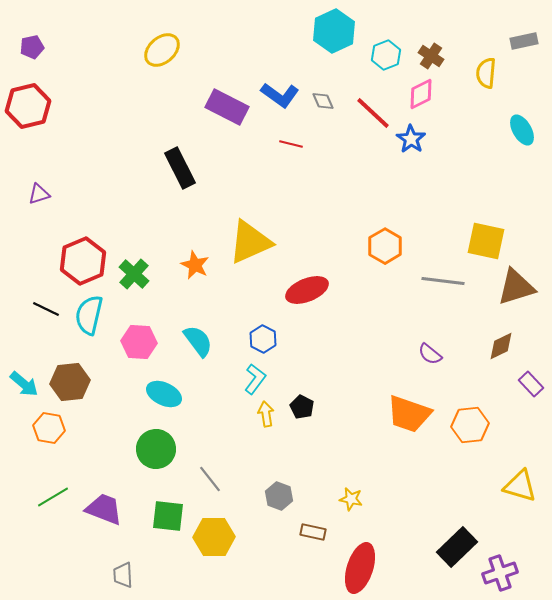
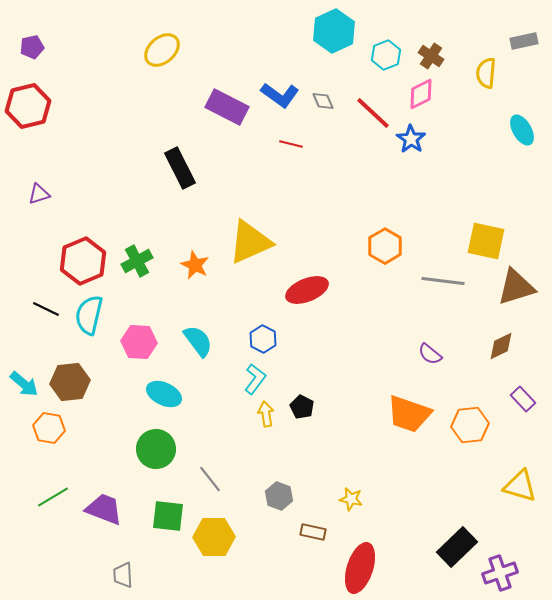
green cross at (134, 274): moved 3 px right, 13 px up; rotated 20 degrees clockwise
purple rectangle at (531, 384): moved 8 px left, 15 px down
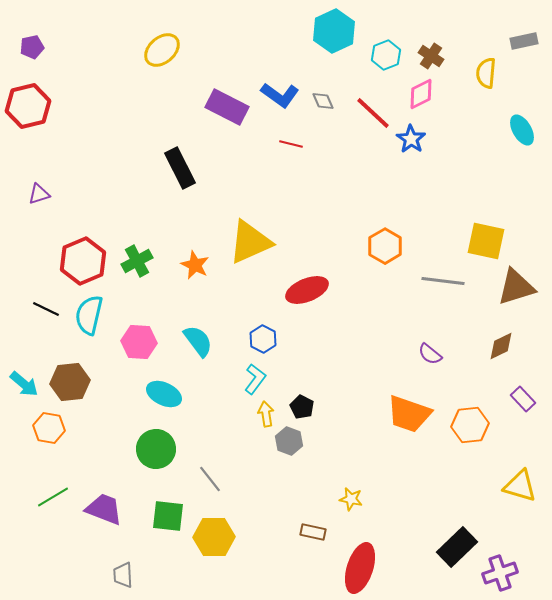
gray hexagon at (279, 496): moved 10 px right, 55 px up
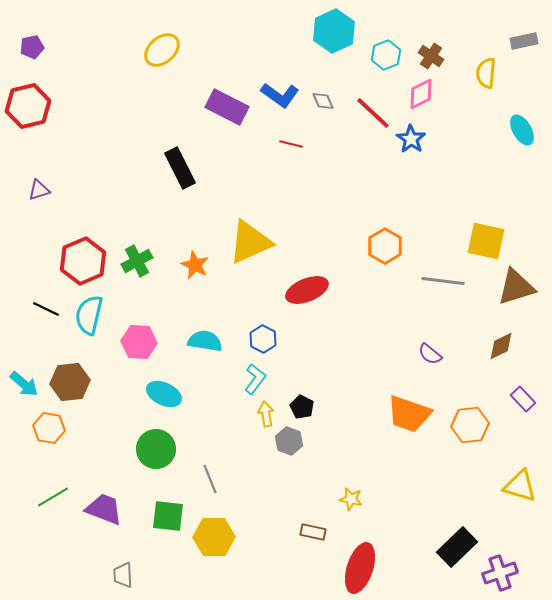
purple triangle at (39, 194): moved 4 px up
cyan semicircle at (198, 341): moved 7 px right; rotated 44 degrees counterclockwise
gray line at (210, 479): rotated 16 degrees clockwise
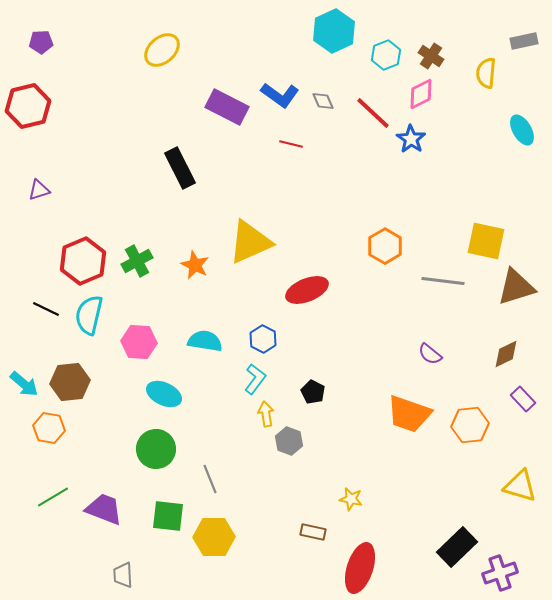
purple pentagon at (32, 47): moved 9 px right, 5 px up; rotated 10 degrees clockwise
brown diamond at (501, 346): moved 5 px right, 8 px down
black pentagon at (302, 407): moved 11 px right, 15 px up
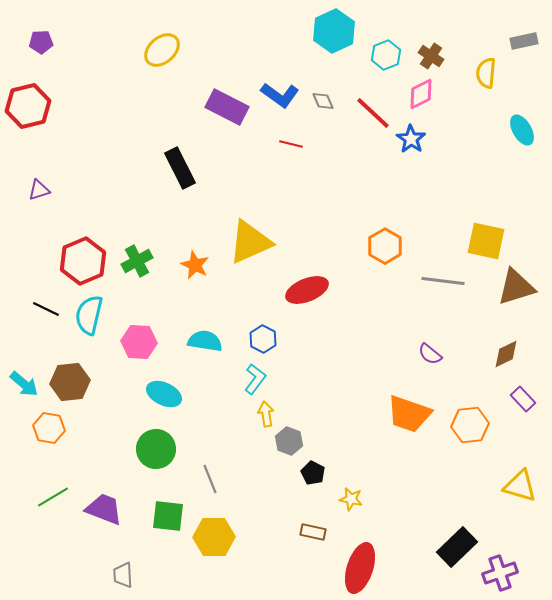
black pentagon at (313, 392): moved 81 px down
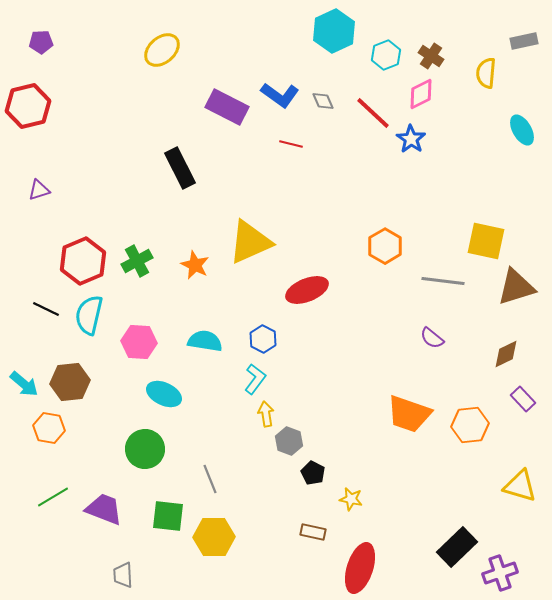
purple semicircle at (430, 354): moved 2 px right, 16 px up
green circle at (156, 449): moved 11 px left
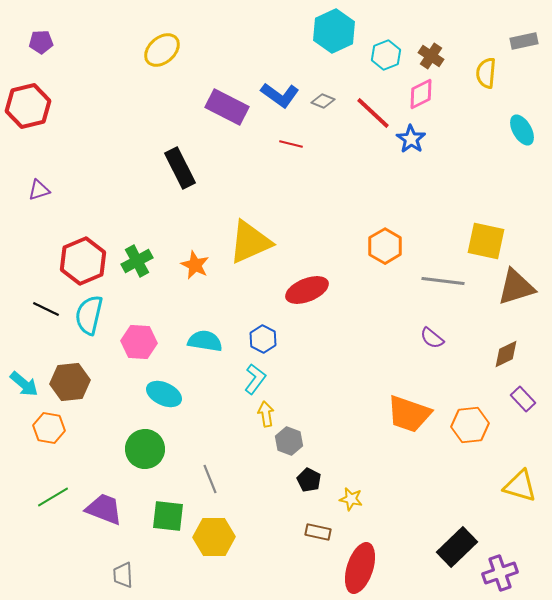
gray diamond at (323, 101): rotated 45 degrees counterclockwise
black pentagon at (313, 473): moved 4 px left, 7 px down
brown rectangle at (313, 532): moved 5 px right
